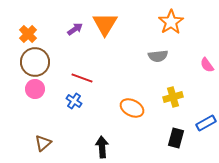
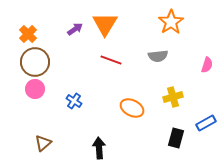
pink semicircle: rotated 126 degrees counterclockwise
red line: moved 29 px right, 18 px up
black arrow: moved 3 px left, 1 px down
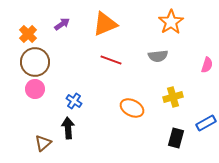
orange triangle: rotated 36 degrees clockwise
purple arrow: moved 13 px left, 5 px up
black arrow: moved 31 px left, 20 px up
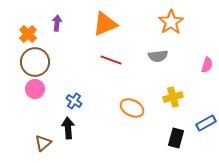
purple arrow: moved 5 px left, 1 px up; rotated 49 degrees counterclockwise
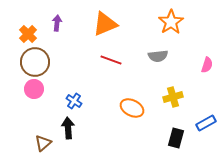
pink circle: moved 1 px left
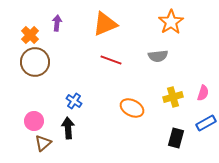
orange cross: moved 2 px right, 1 px down
pink semicircle: moved 4 px left, 28 px down
pink circle: moved 32 px down
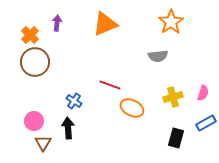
red line: moved 1 px left, 25 px down
brown triangle: rotated 18 degrees counterclockwise
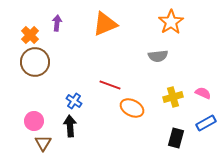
pink semicircle: rotated 84 degrees counterclockwise
black arrow: moved 2 px right, 2 px up
